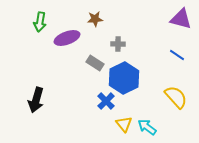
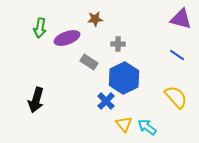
green arrow: moved 6 px down
gray rectangle: moved 6 px left, 1 px up
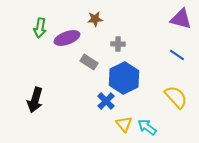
black arrow: moved 1 px left
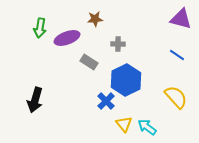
blue hexagon: moved 2 px right, 2 px down
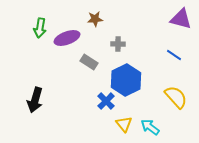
blue line: moved 3 px left
cyan arrow: moved 3 px right
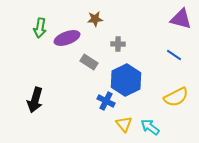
yellow semicircle: rotated 105 degrees clockwise
blue cross: rotated 18 degrees counterclockwise
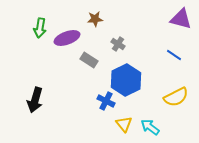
gray cross: rotated 32 degrees clockwise
gray rectangle: moved 2 px up
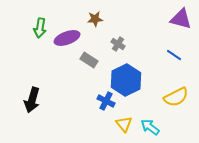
black arrow: moved 3 px left
